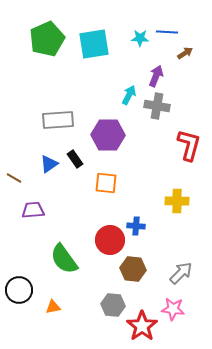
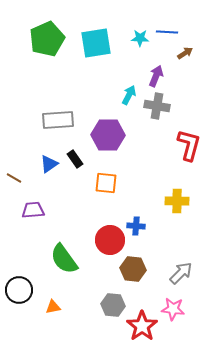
cyan square: moved 2 px right, 1 px up
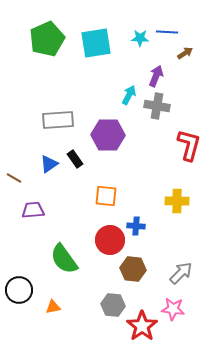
orange square: moved 13 px down
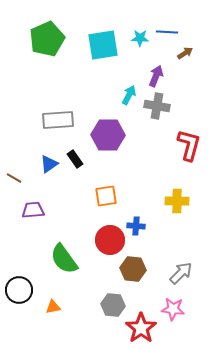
cyan square: moved 7 px right, 2 px down
orange square: rotated 15 degrees counterclockwise
red star: moved 1 px left, 2 px down
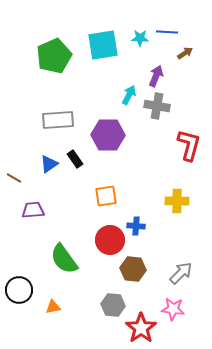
green pentagon: moved 7 px right, 17 px down
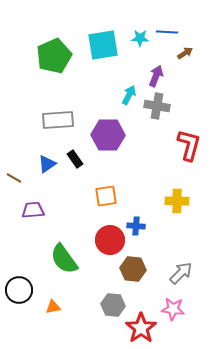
blue triangle: moved 2 px left
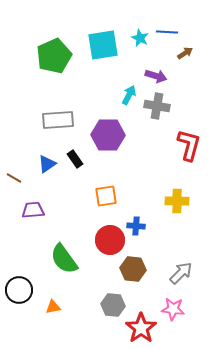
cyan star: rotated 24 degrees clockwise
purple arrow: rotated 85 degrees clockwise
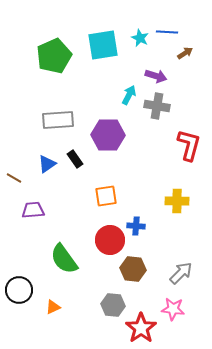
orange triangle: rotated 14 degrees counterclockwise
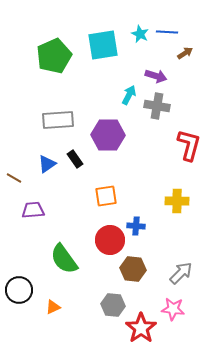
cyan star: moved 4 px up
